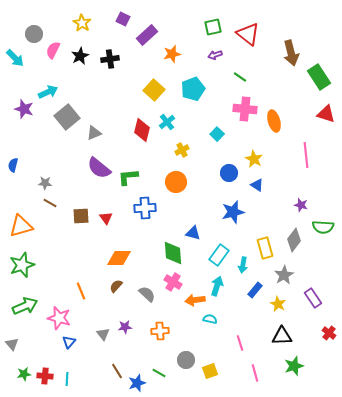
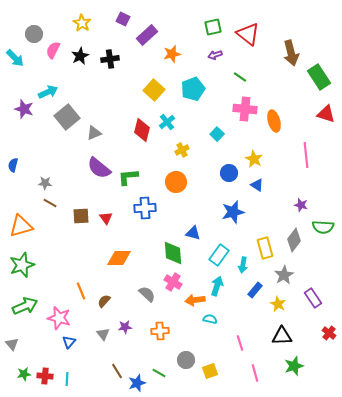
brown semicircle at (116, 286): moved 12 px left, 15 px down
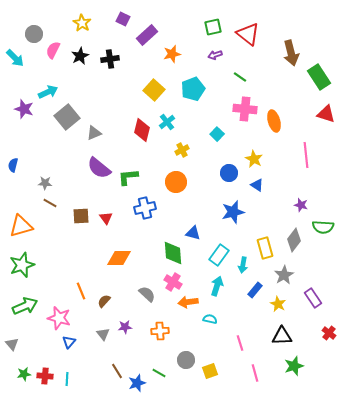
blue cross at (145, 208): rotated 10 degrees counterclockwise
orange arrow at (195, 300): moved 7 px left, 2 px down
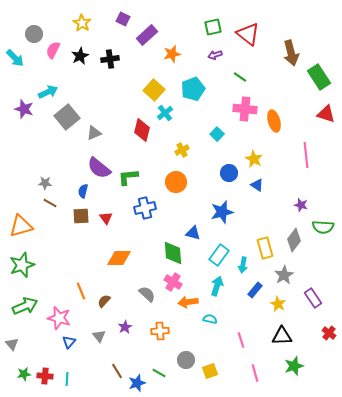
cyan cross at (167, 122): moved 2 px left, 9 px up
blue semicircle at (13, 165): moved 70 px right, 26 px down
blue star at (233, 212): moved 11 px left
purple star at (125, 327): rotated 24 degrees counterclockwise
gray triangle at (103, 334): moved 4 px left, 2 px down
pink line at (240, 343): moved 1 px right, 3 px up
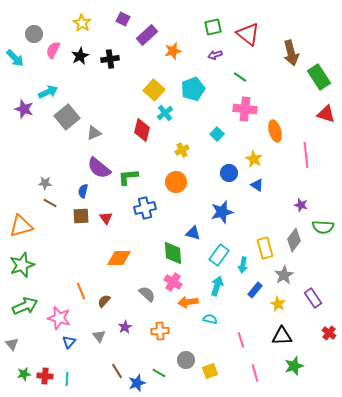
orange star at (172, 54): moved 1 px right, 3 px up
orange ellipse at (274, 121): moved 1 px right, 10 px down
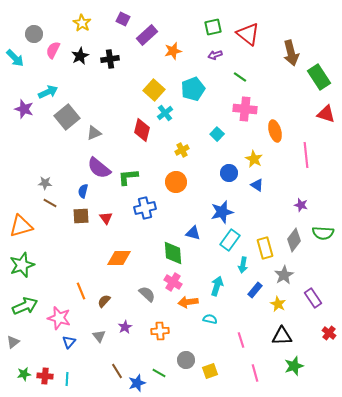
green semicircle at (323, 227): moved 6 px down
cyan rectangle at (219, 255): moved 11 px right, 15 px up
gray triangle at (12, 344): moved 1 px right, 2 px up; rotated 32 degrees clockwise
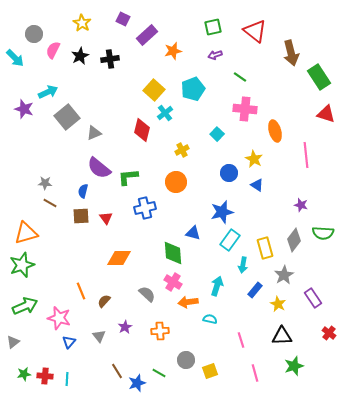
red triangle at (248, 34): moved 7 px right, 3 px up
orange triangle at (21, 226): moved 5 px right, 7 px down
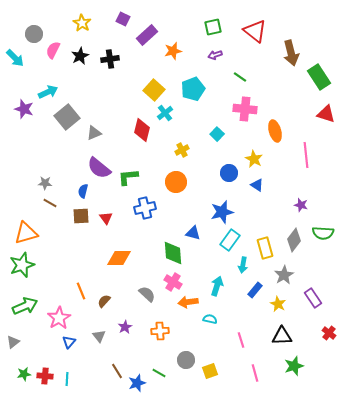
pink star at (59, 318): rotated 25 degrees clockwise
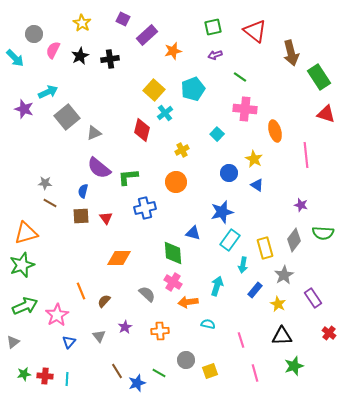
pink star at (59, 318): moved 2 px left, 3 px up
cyan semicircle at (210, 319): moved 2 px left, 5 px down
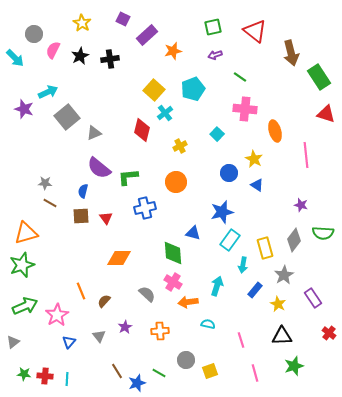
yellow cross at (182, 150): moved 2 px left, 4 px up
green star at (24, 374): rotated 16 degrees clockwise
